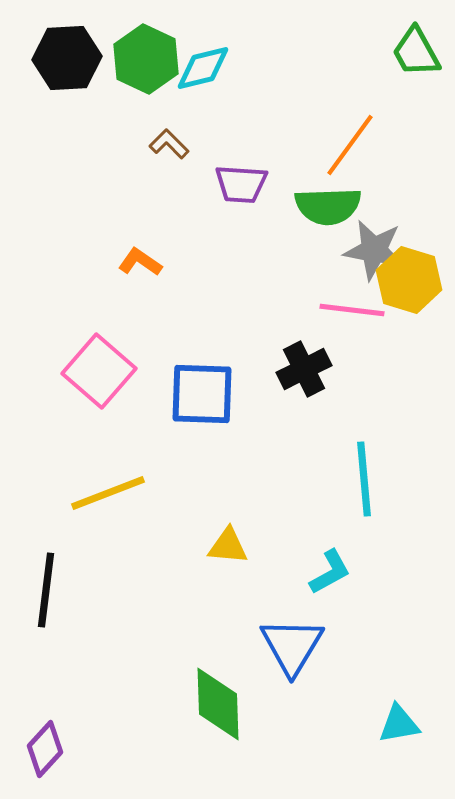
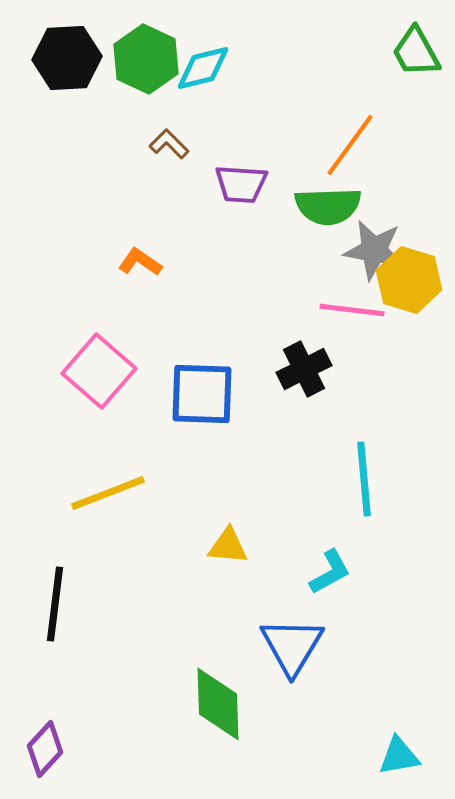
black line: moved 9 px right, 14 px down
cyan triangle: moved 32 px down
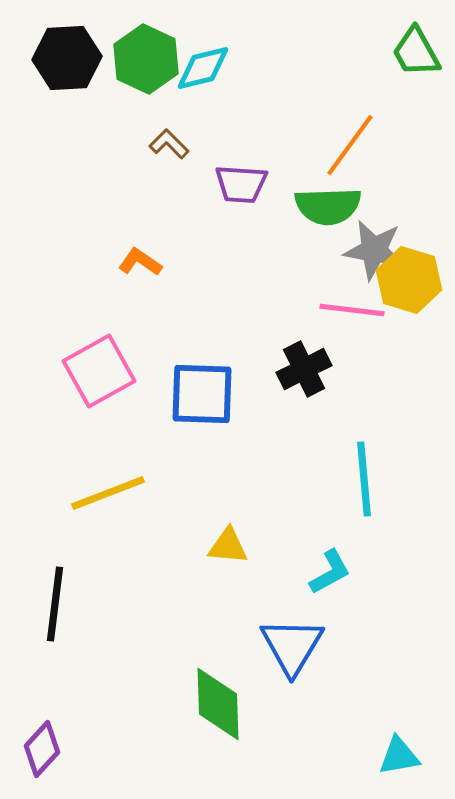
pink square: rotated 20 degrees clockwise
purple diamond: moved 3 px left
